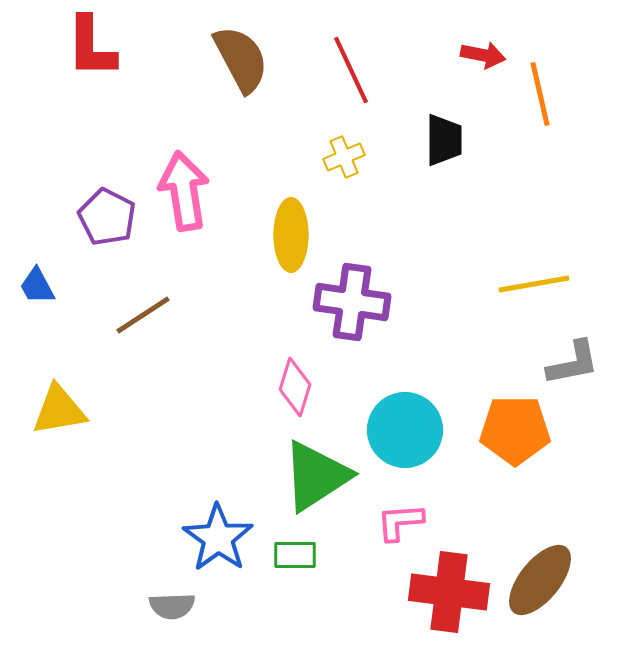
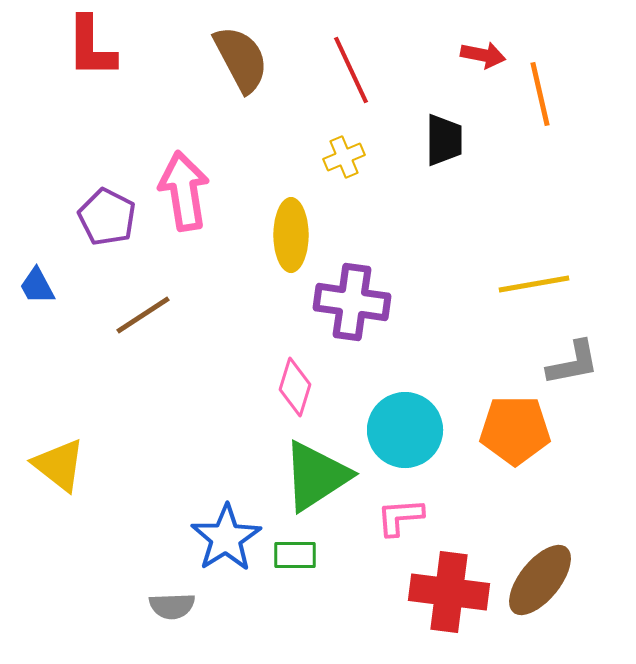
yellow triangle: moved 55 px down; rotated 48 degrees clockwise
pink L-shape: moved 5 px up
blue star: moved 8 px right; rotated 4 degrees clockwise
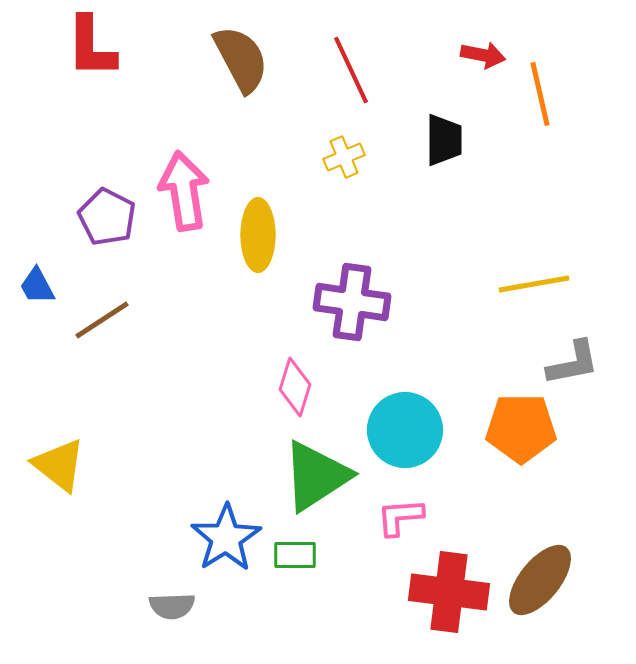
yellow ellipse: moved 33 px left
brown line: moved 41 px left, 5 px down
orange pentagon: moved 6 px right, 2 px up
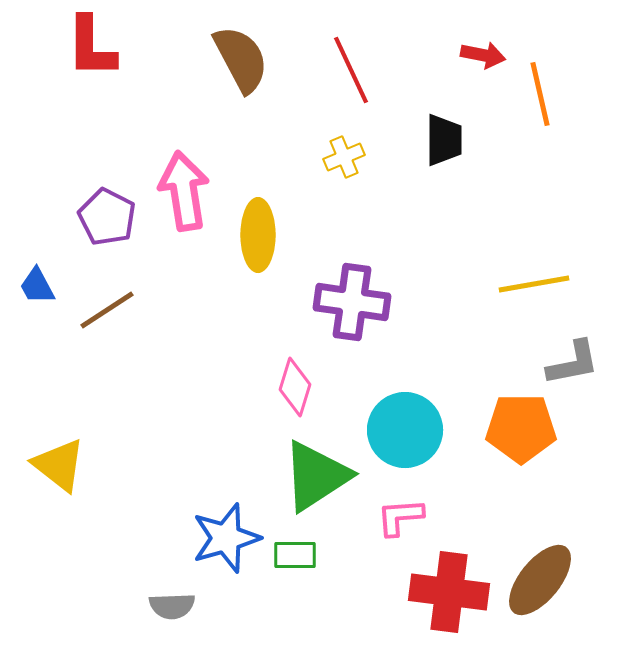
brown line: moved 5 px right, 10 px up
blue star: rotated 16 degrees clockwise
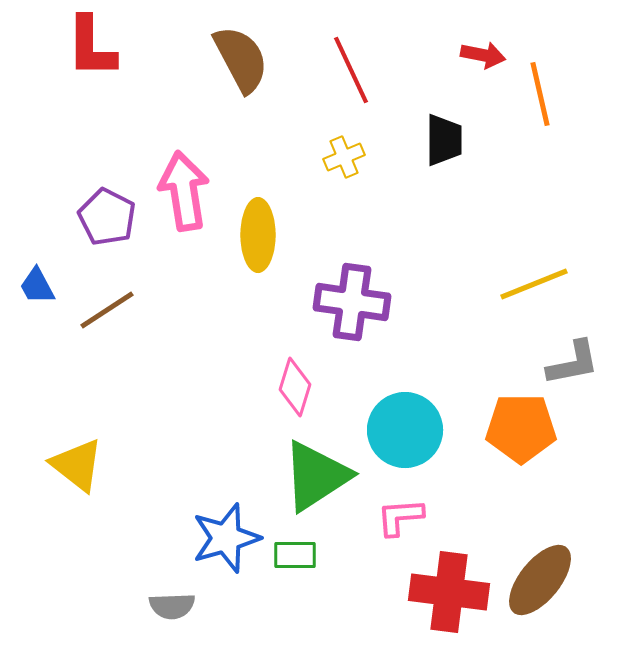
yellow line: rotated 12 degrees counterclockwise
yellow triangle: moved 18 px right
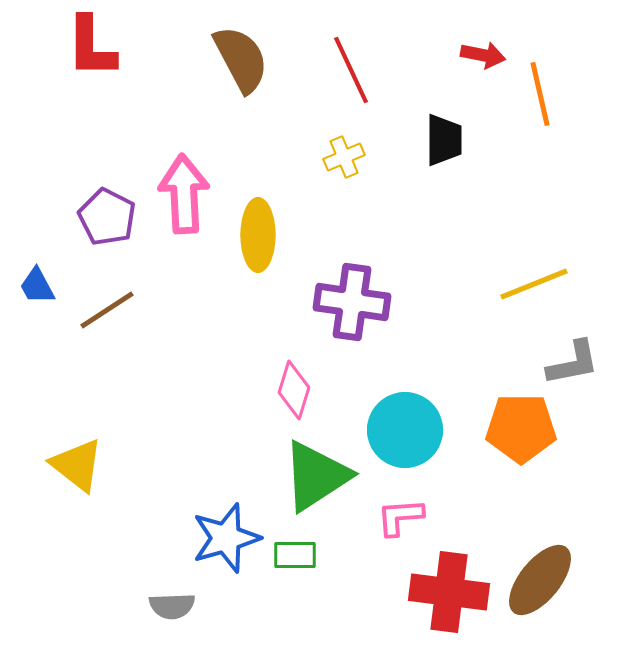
pink arrow: moved 3 px down; rotated 6 degrees clockwise
pink diamond: moved 1 px left, 3 px down
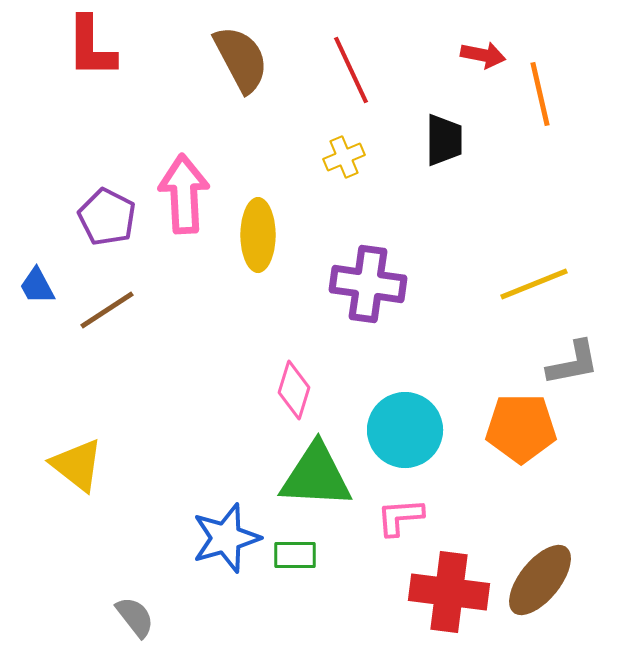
purple cross: moved 16 px right, 18 px up
green triangle: rotated 36 degrees clockwise
gray semicircle: moved 37 px left, 11 px down; rotated 126 degrees counterclockwise
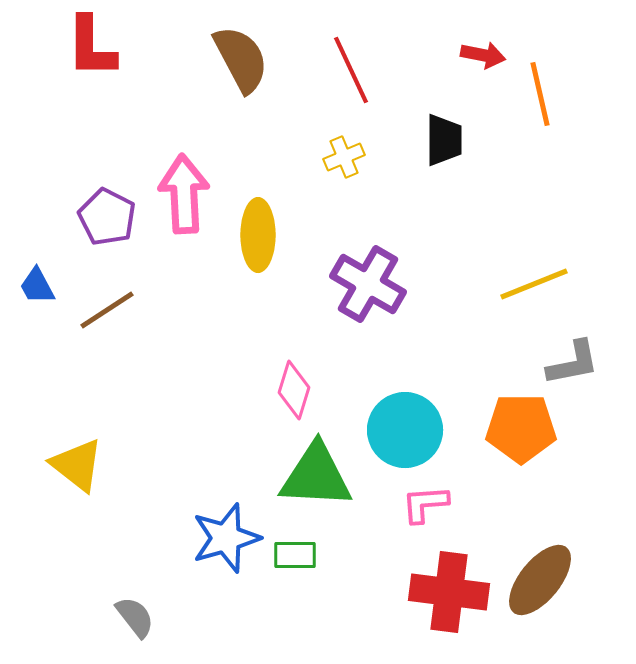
purple cross: rotated 22 degrees clockwise
pink L-shape: moved 25 px right, 13 px up
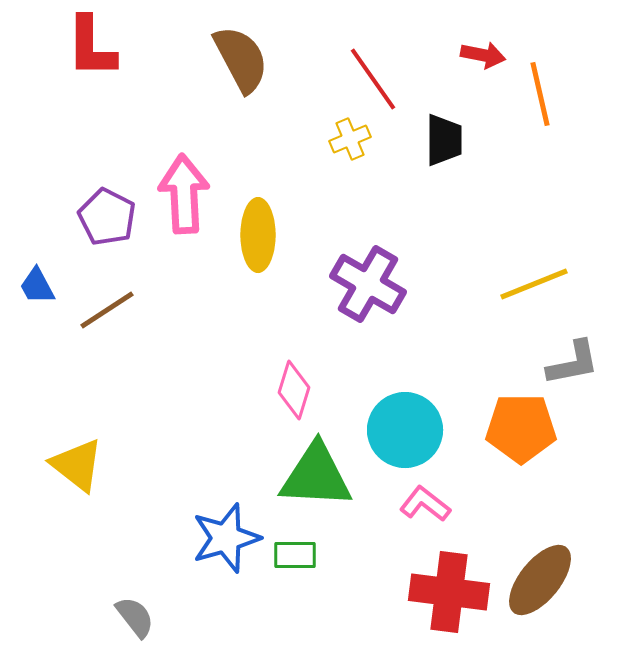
red line: moved 22 px right, 9 px down; rotated 10 degrees counterclockwise
yellow cross: moved 6 px right, 18 px up
pink L-shape: rotated 42 degrees clockwise
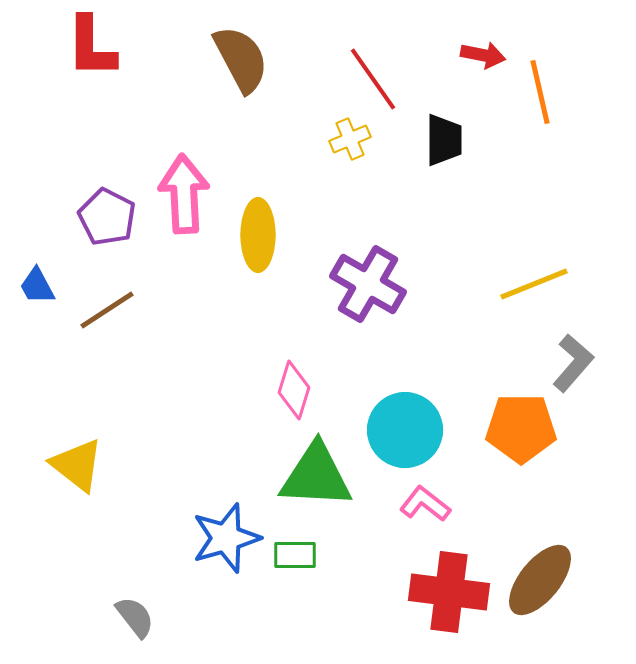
orange line: moved 2 px up
gray L-shape: rotated 38 degrees counterclockwise
